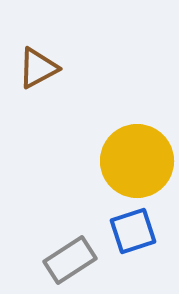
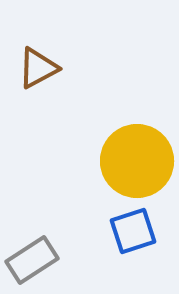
gray rectangle: moved 38 px left
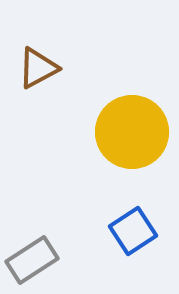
yellow circle: moved 5 px left, 29 px up
blue square: rotated 15 degrees counterclockwise
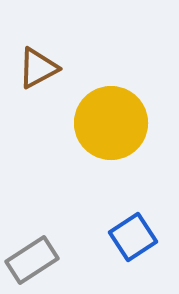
yellow circle: moved 21 px left, 9 px up
blue square: moved 6 px down
